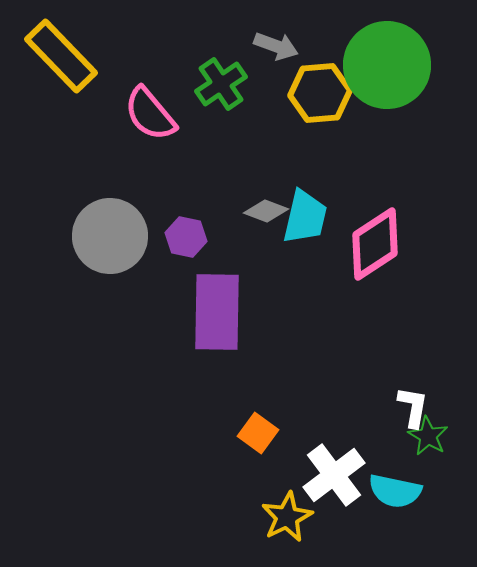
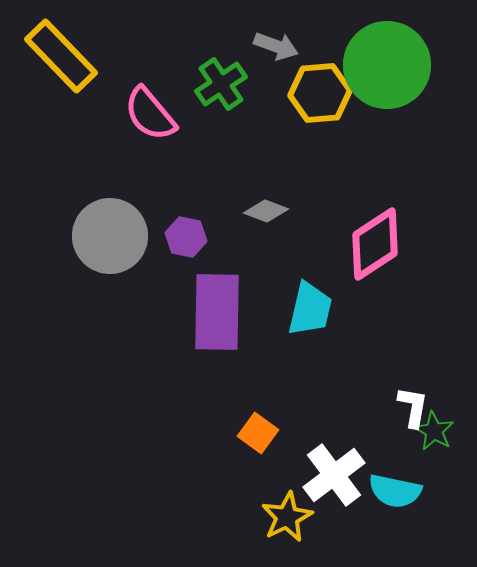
cyan trapezoid: moved 5 px right, 92 px down
green star: moved 6 px right, 5 px up
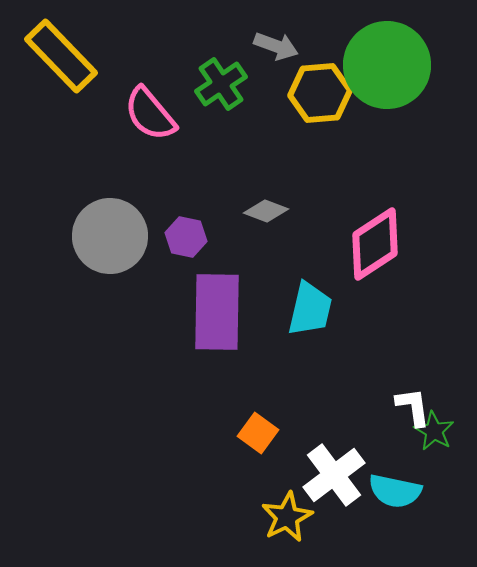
white L-shape: rotated 18 degrees counterclockwise
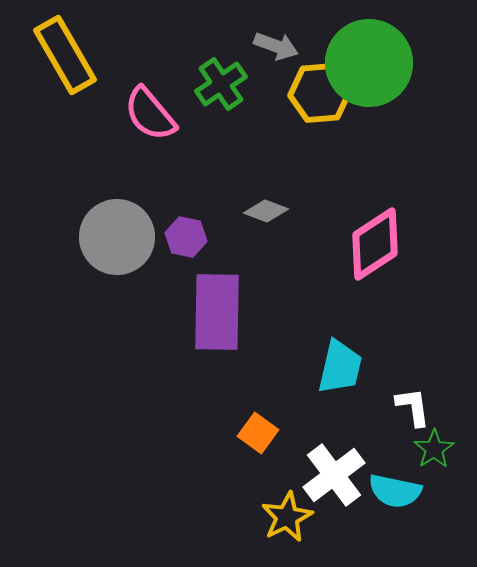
yellow rectangle: moved 4 px right, 1 px up; rotated 14 degrees clockwise
green circle: moved 18 px left, 2 px up
gray circle: moved 7 px right, 1 px down
cyan trapezoid: moved 30 px right, 58 px down
green star: moved 18 px down; rotated 9 degrees clockwise
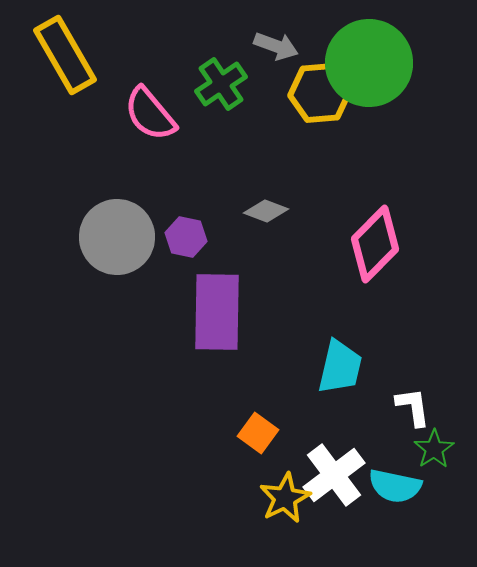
pink diamond: rotated 12 degrees counterclockwise
cyan semicircle: moved 5 px up
yellow star: moved 2 px left, 19 px up
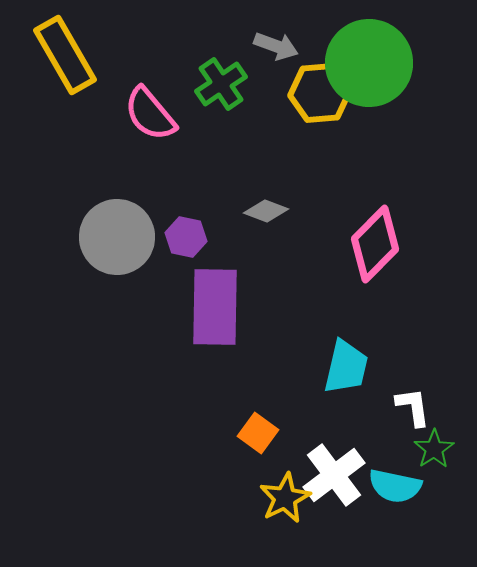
purple rectangle: moved 2 px left, 5 px up
cyan trapezoid: moved 6 px right
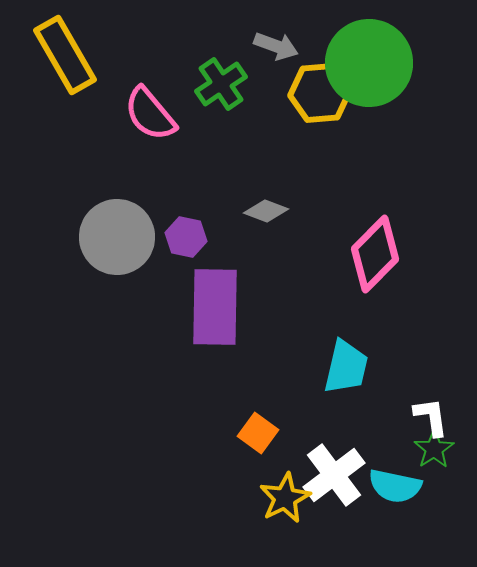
pink diamond: moved 10 px down
white L-shape: moved 18 px right, 10 px down
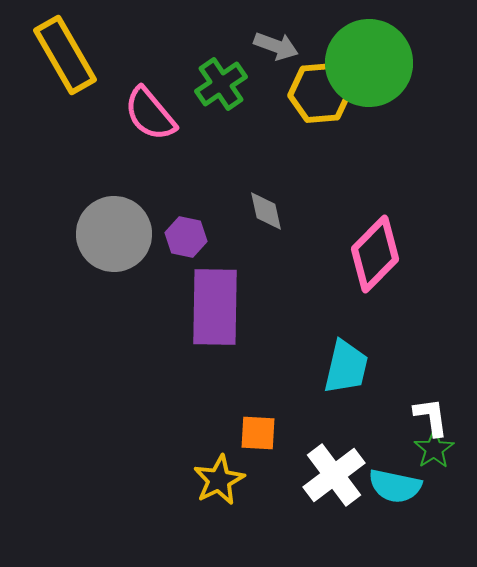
gray diamond: rotated 57 degrees clockwise
gray circle: moved 3 px left, 3 px up
orange square: rotated 33 degrees counterclockwise
yellow star: moved 66 px left, 18 px up
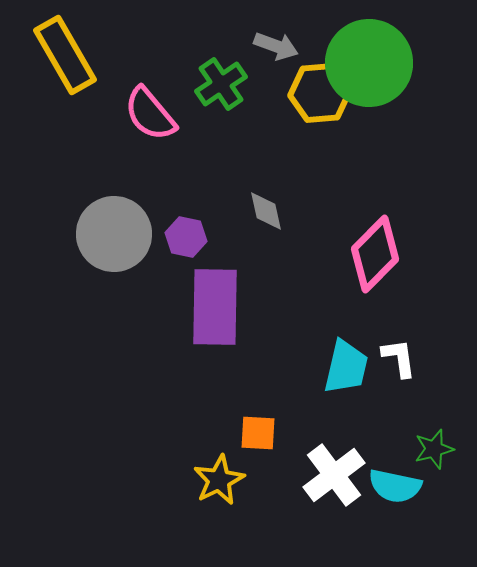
white L-shape: moved 32 px left, 59 px up
green star: rotated 18 degrees clockwise
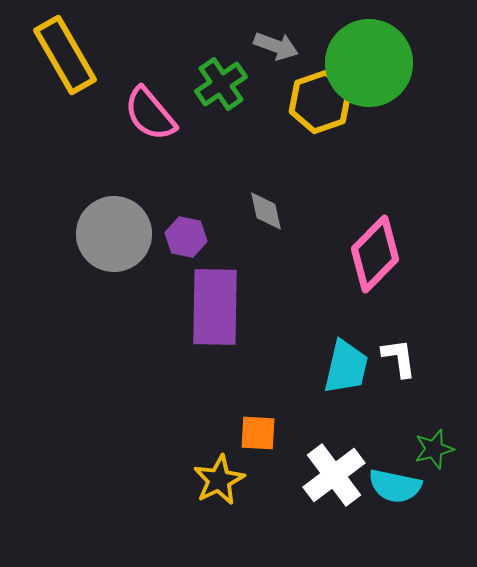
yellow hexagon: moved 9 px down; rotated 14 degrees counterclockwise
